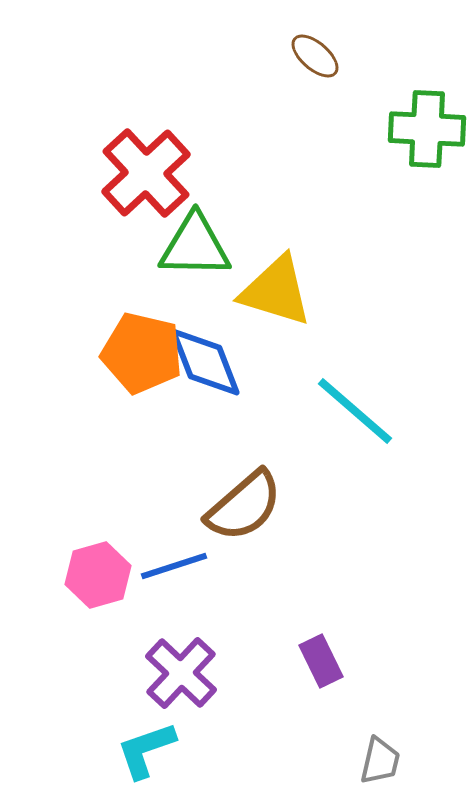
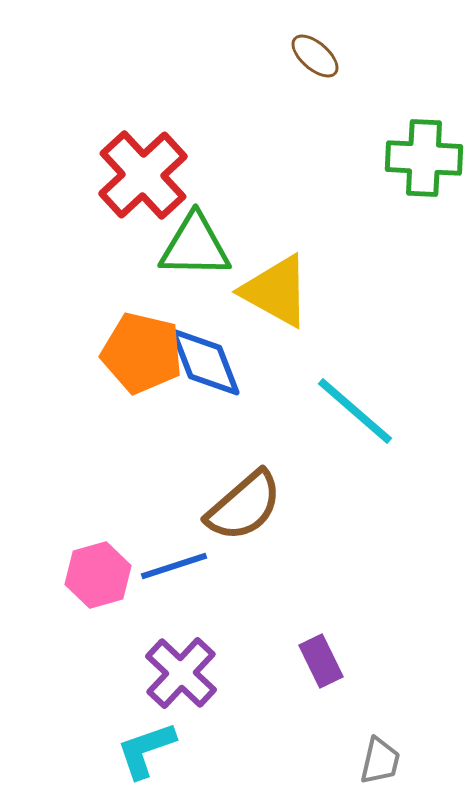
green cross: moved 3 px left, 29 px down
red cross: moved 3 px left, 2 px down
yellow triangle: rotated 12 degrees clockwise
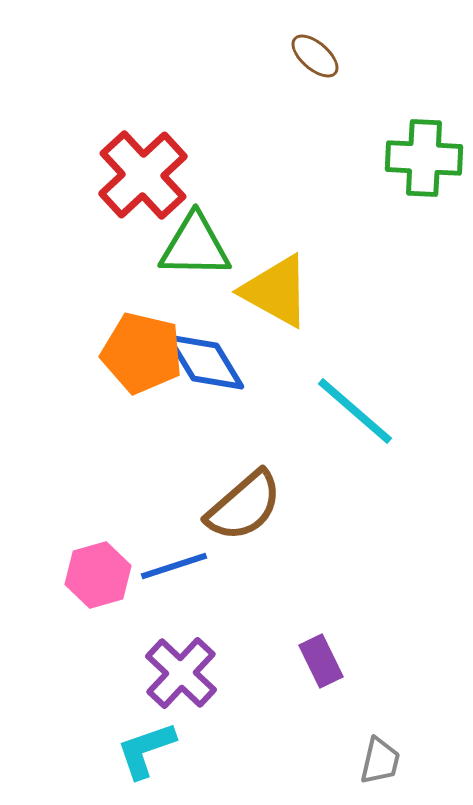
blue diamond: rotated 10 degrees counterclockwise
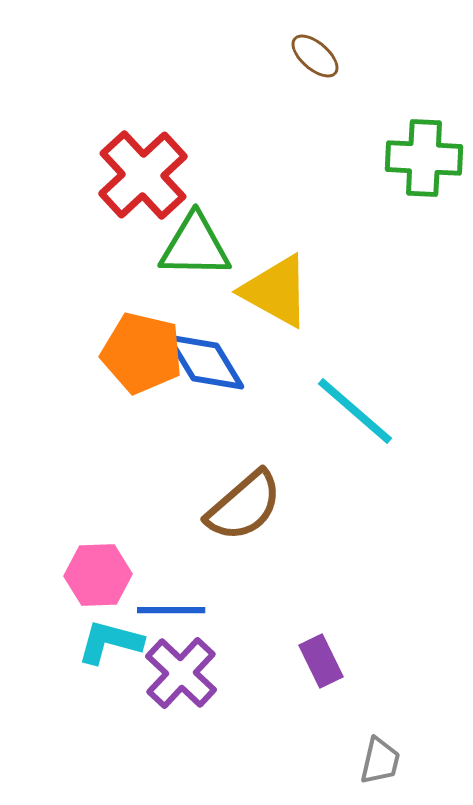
blue line: moved 3 px left, 44 px down; rotated 18 degrees clockwise
pink hexagon: rotated 14 degrees clockwise
cyan L-shape: moved 36 px left, 108 px up; rotated 34 degrees clockwise
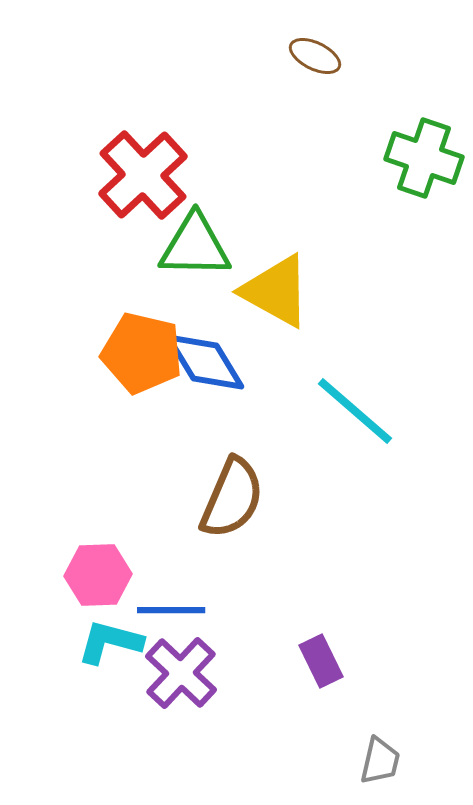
brown ellipse: rotated 15 degrees counterclockwise
green cross: rotated 16 degrees clockwise
brown semicircle: moved 12 px left, 8 px up; rotated 26 degrees counterclockwise
